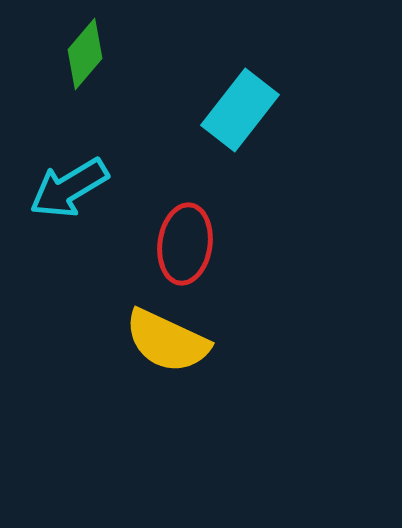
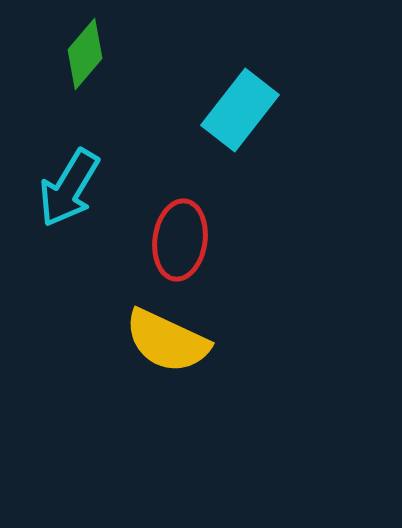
cyan arrow: rotated 28 degrees counterclockwise
red ellipse: moved 5 px left, 4 px up
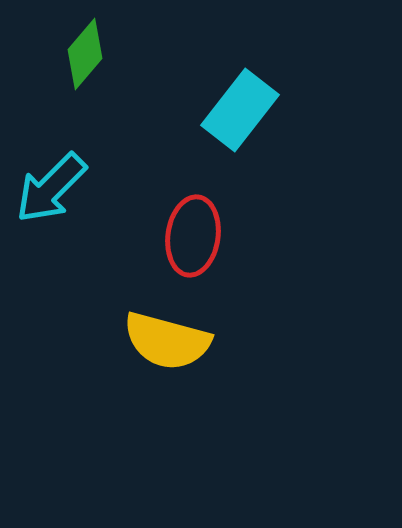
cyan arrow: moved 18 px left; rotated 14 degrees clockwise
red ellipse: moved 13 px right, 4 px up
yellow semicircle: rotated 10 degrees counterclockwise
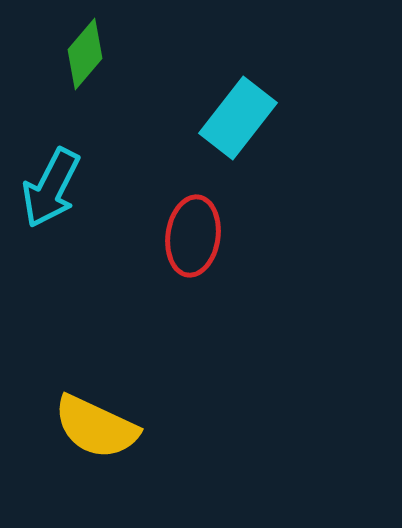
cyan rectangle: moved 2 px left, 8 px down
cyan arrow: rotated 18 degrees counterclockwise
yellow semicircle: moved 71 px left, 86 px down; rotated 10 degrees clockwise
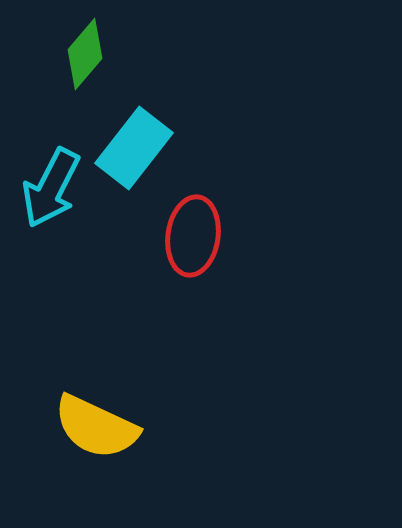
cyan rectangle: moved 104 px left, 30 px down
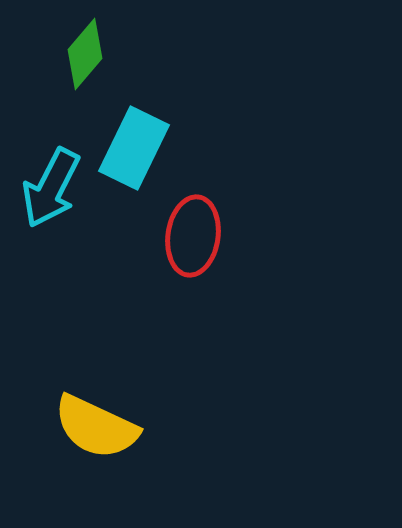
cyan rectangle: rotated 12 degrees counterclockwise
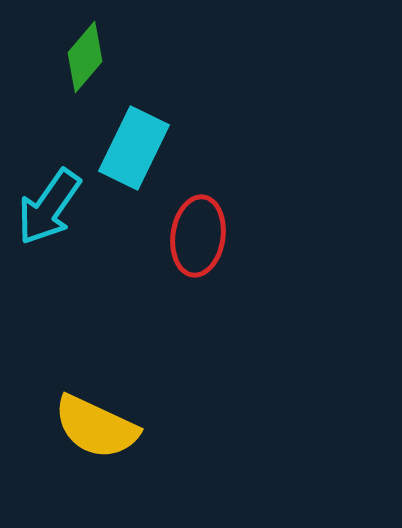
green diamond: moved 3 px down
cyan arrow: moved 2 px left, 19 px down; rotated 8 degrees clockwise
red ellipse: moved 5 px right
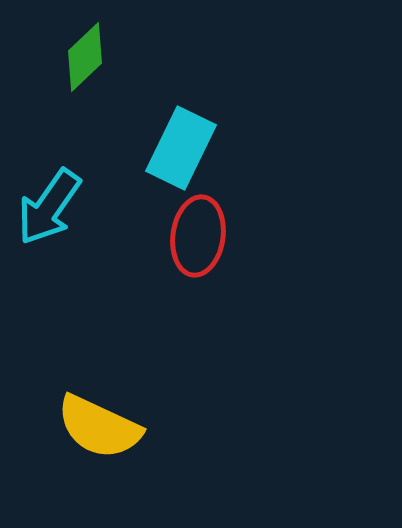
green diamond: rotated 6 degrees clockwise
cyan rectangle: moved 47 px right
yellow semicircle: moved 3 px right
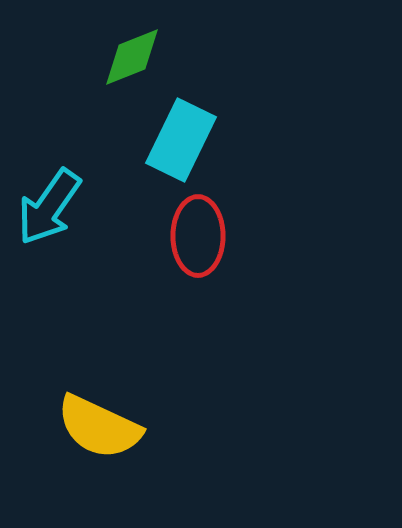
green diamond: moved 47 px right; rotated 22 degrees clockwise
cyan rectangle: moved 8 px up
red ellipse: rotated 8 degrees counterclockwise
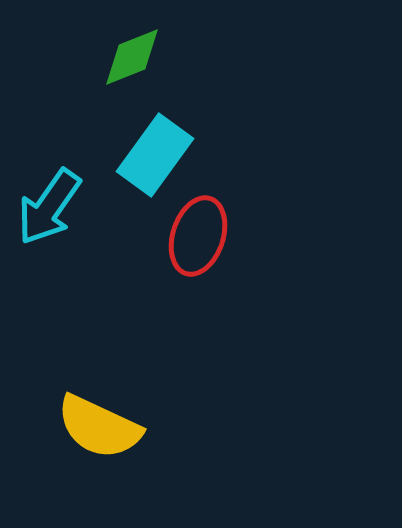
cyan rectangle: moved 26 px left, 15 px down; rotated 10 degrees clockwise
red ellipse: rotated 18 degrees clockwise
